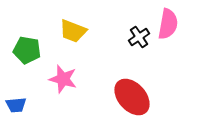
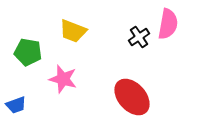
green pentagon: moved 1 px right, 2 px down
blue trapezoid: rotated 15 degrees counterclockwise
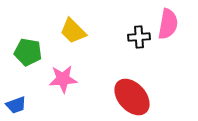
yellow trapezoid: rotated 24 degrees clockwise
black cross: rotated 30 degrees clockwise
pink star: rotated 20 degrees counterclockwise
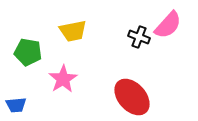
pink semicircle: moved 1 px down; rotated 32 degrees clockwise
yellow trapezoid: rotated 56 degrees counterclockwise
black cross: rotated 25 degrees clockwise
pink star: rotated 28 degrees counterclockwise
blue trapezoid: rotated 15 degrees clockwise
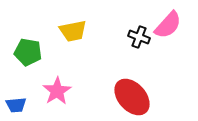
pink star: moved 6 px left, 12 px down
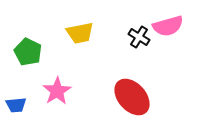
pink semicircle: moved 1 px down; rotated 32 degrees clockwise
yellow trapezoid: moved 7 px right, 2 px down
black cross: rotated 10 degrees clockwise
green pentagon: rotated 16 degrees clockwise
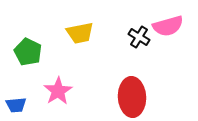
pink star: moved 1 px right
red ellipse: rotated 39 degrees clockwise
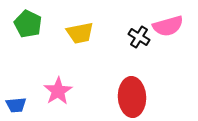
green pentagon: moved 28 px up
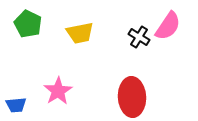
pink semicircle: rotated 40 degrees counterclockwise
